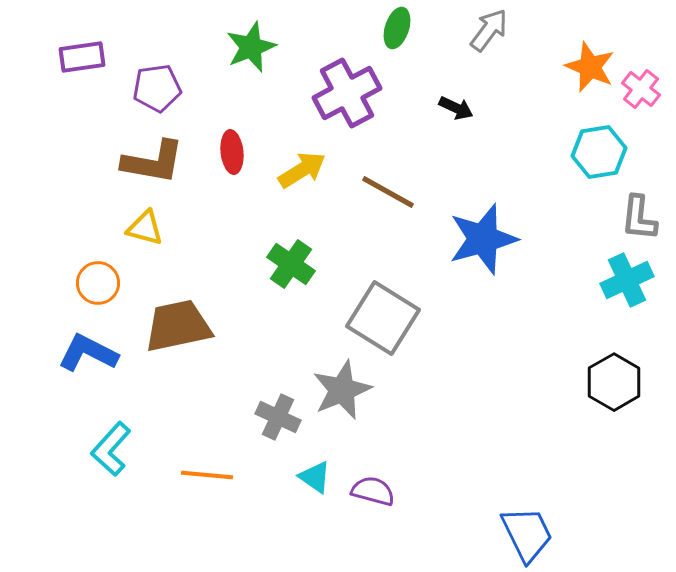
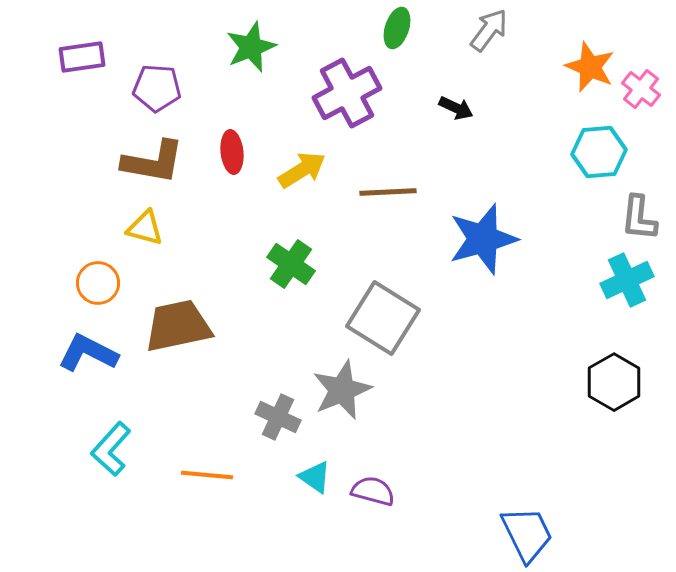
purple pentagon: rotated 12 degrees clockwise
cyan hexagon: rotated 4 degrees clockwise
brown line: rotated 32 degrees counterclockwise
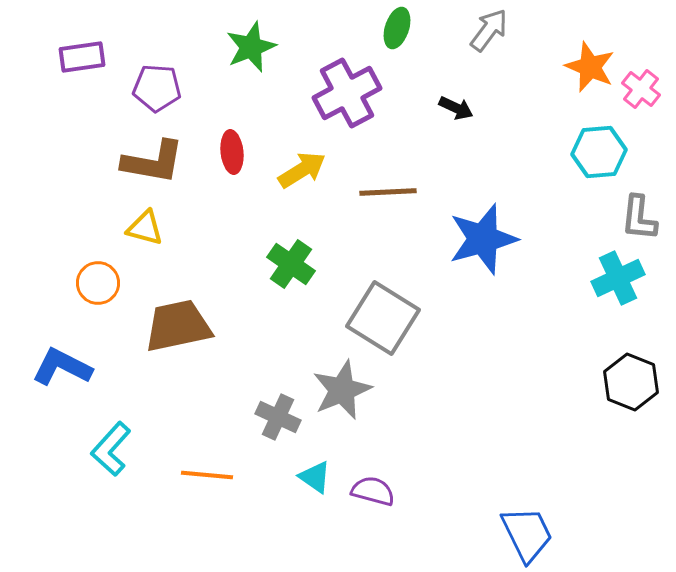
cyan cross: moved 9 px left, 2 px up
blue L-shape: moved 26 px left, 14 px down
black hexagon: moved 17 px right; rotated 8 degrees counterclockwise
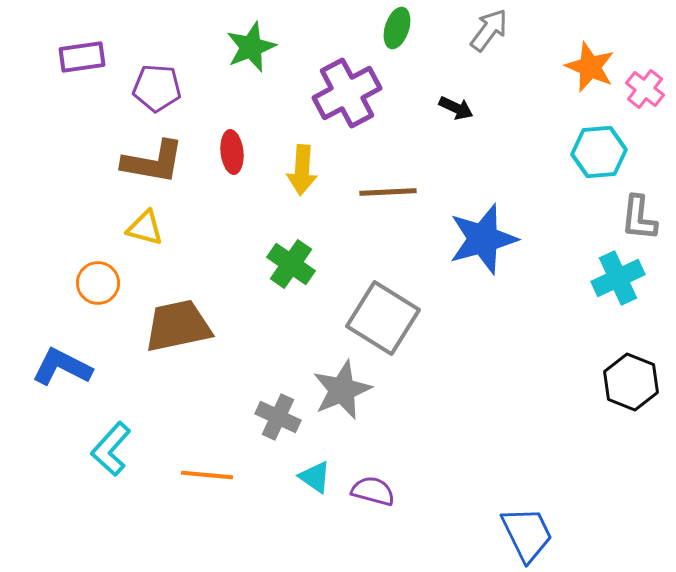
pink cross: moved 4 px right
yellow arrow: rotated 126 degrees clockwise
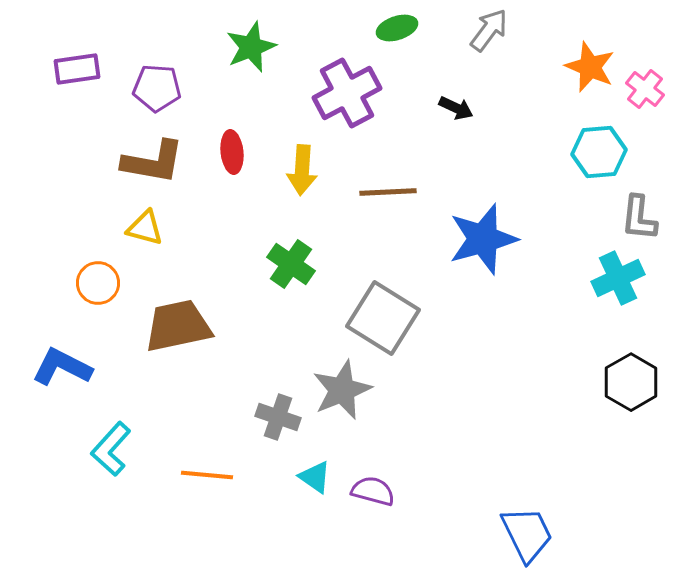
green ellipse: rotated 54 degrees clockwise
purple rectangle: moved 5 px left, 12 px down
black hexagon: rotated 8 degrees clockwise
gray cross: rotated 6 degrees counterclockwise
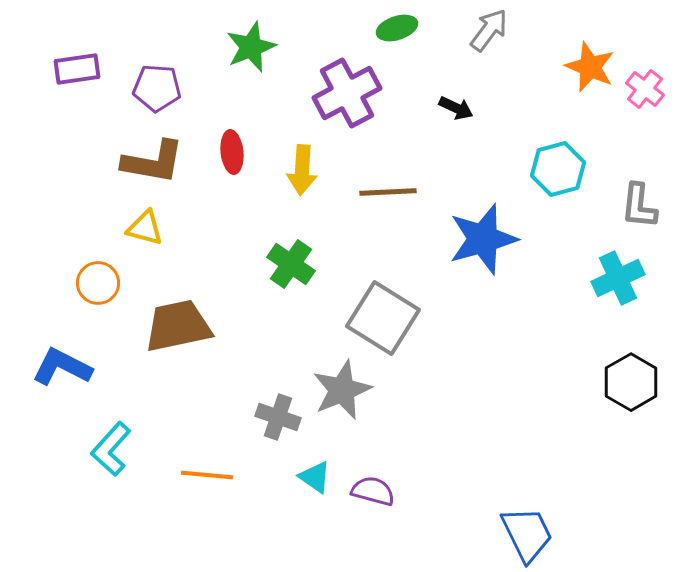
cyan hexagon: moved 41 px left, 17 px down; rotated 10 degrees counterclockwise
gray L-shape: moved 12 px up
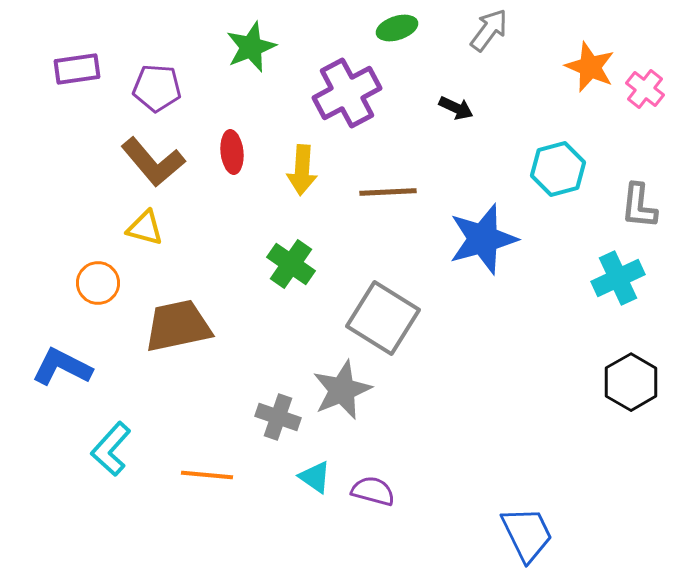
brown L-shape: rotated 40 degrees clockwise
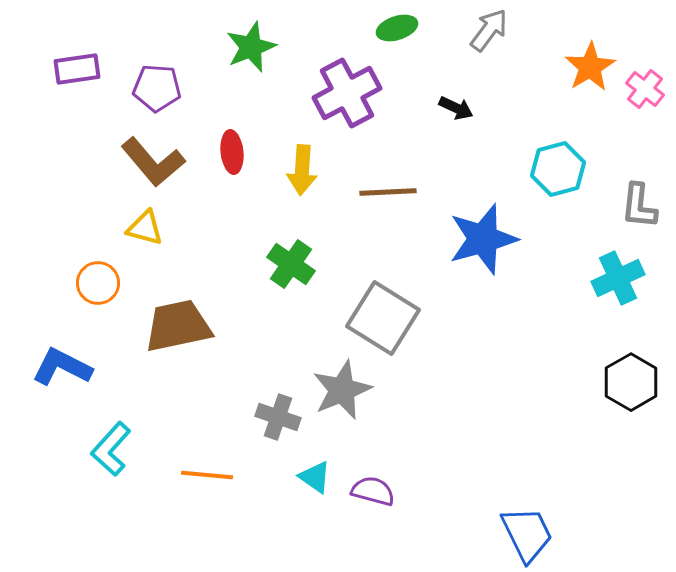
orange star: rotated 18 degrees clockwise
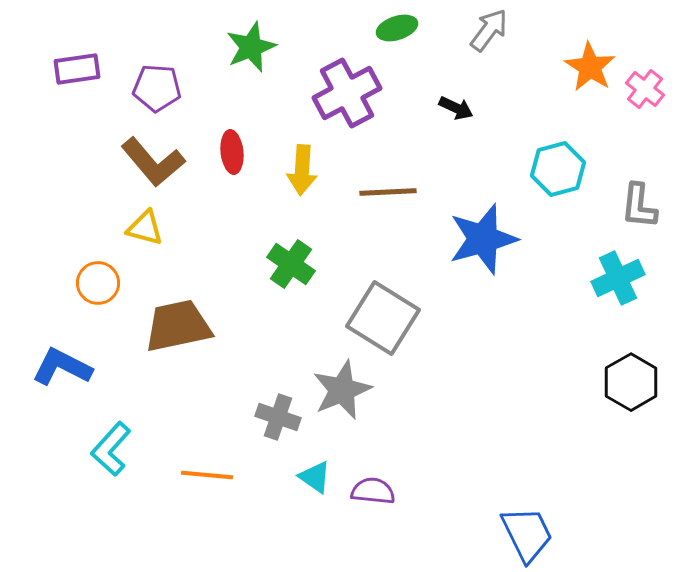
orange star: rotated 9 degrees counterclockwise
purple semicircle: rotated 9 degrees counterclockwise
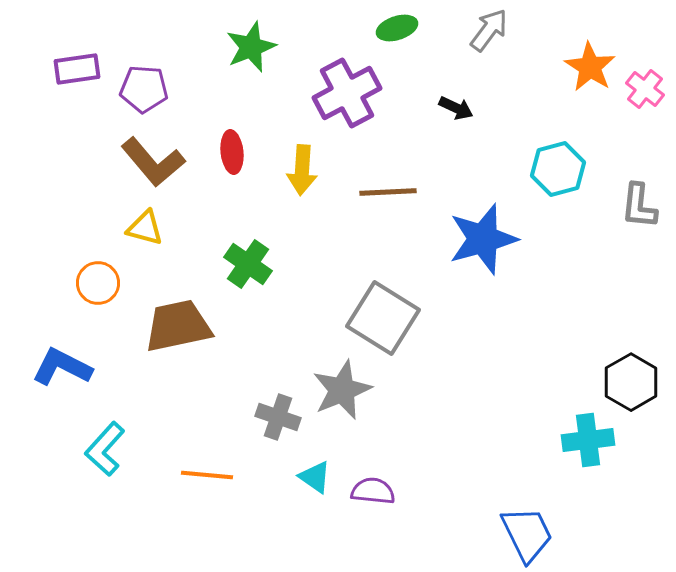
purple pentagon: moved 13 px left, 1 px down
green cross: moved 43 px left
cyan cross: moved 30 px left, 162 px down; rotated 18 degrees clockwise
cyan L-shape: moved 6 px left
